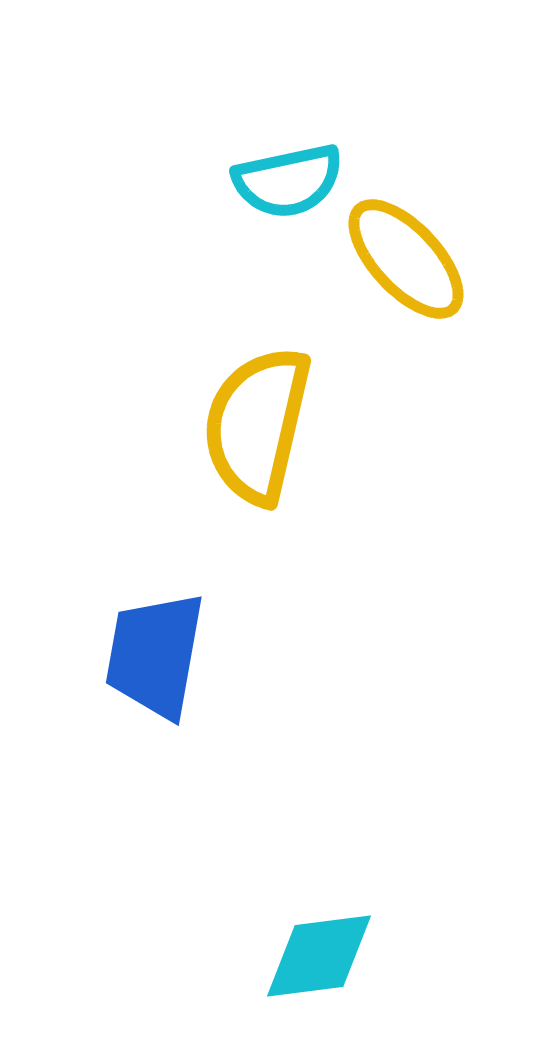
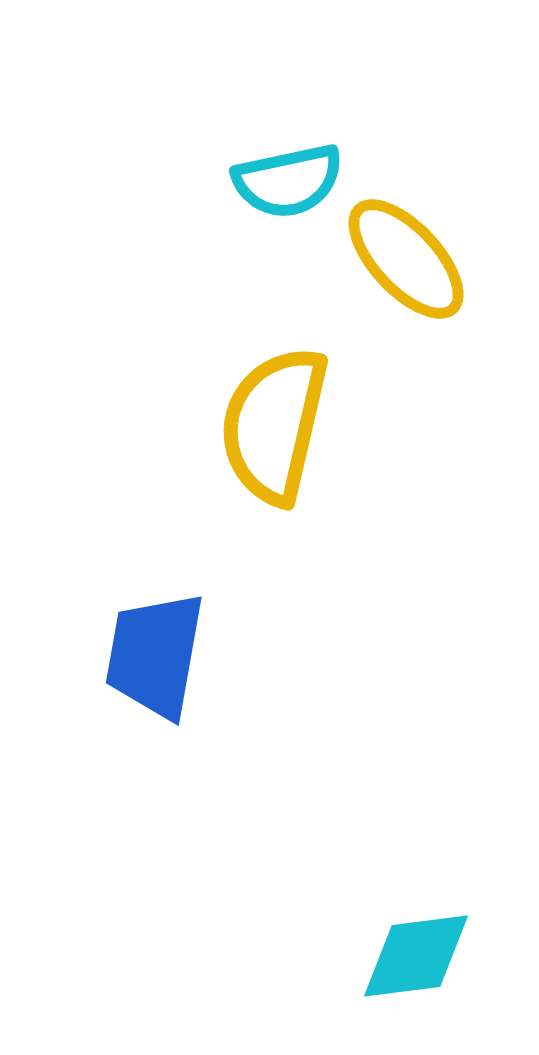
yellow semicircle: moved 17 px right
cyan diamond: moved 97 px right
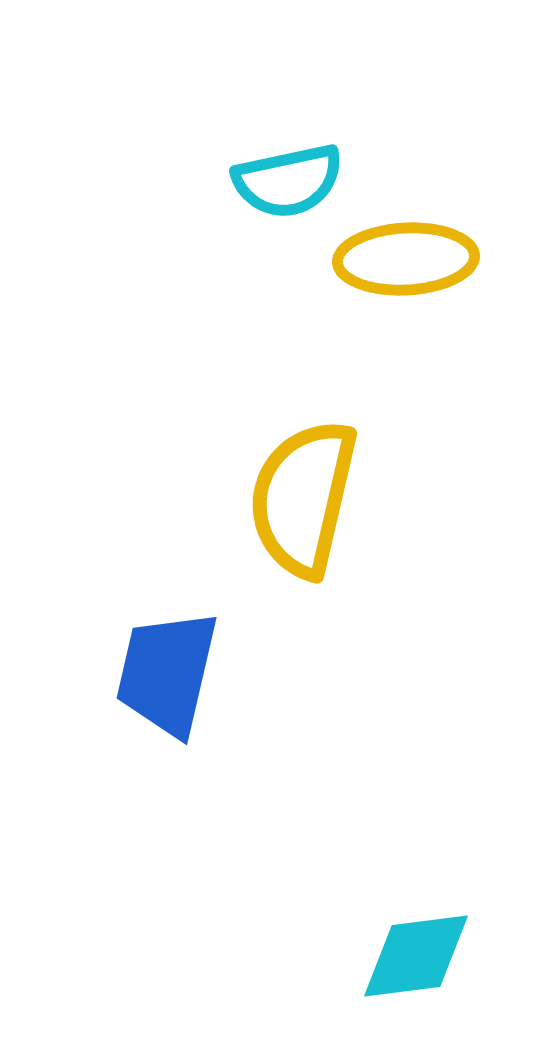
yellow ellipse: rotated 50 degrees counterclockwise
yellow semicircle: moved 29 px right, 73 px down
blue trapezoid: moved 12 px right, 18 px down; rotated 3 degrees clockwise
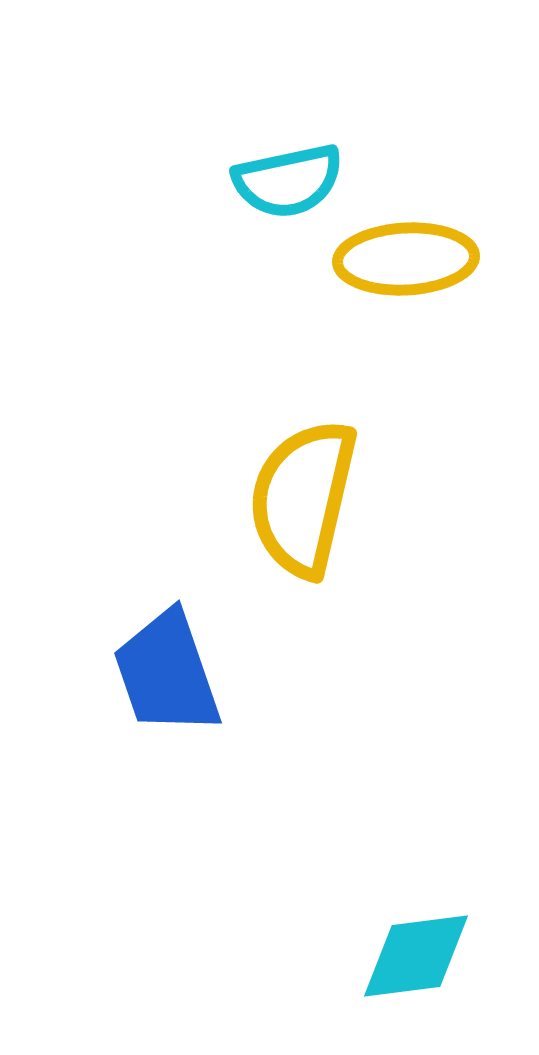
blue trapezoid: rotated 32 degrees counterclockwise
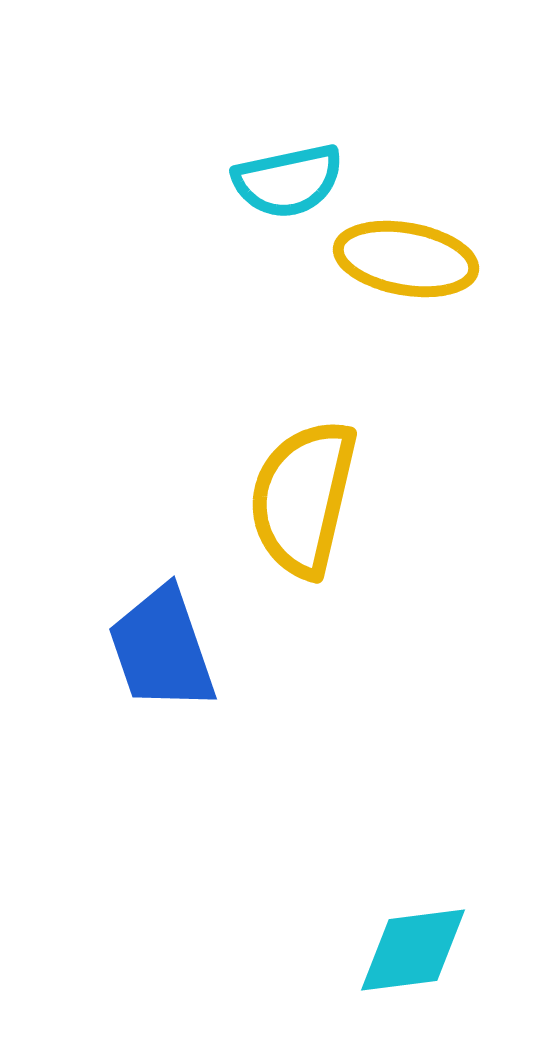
yellow ellipse: rotated 13 degrees clockwise
blue trapezoid: moved 5 px left, 24 px up
cyan diamond: moved 3 px left, 6 px up
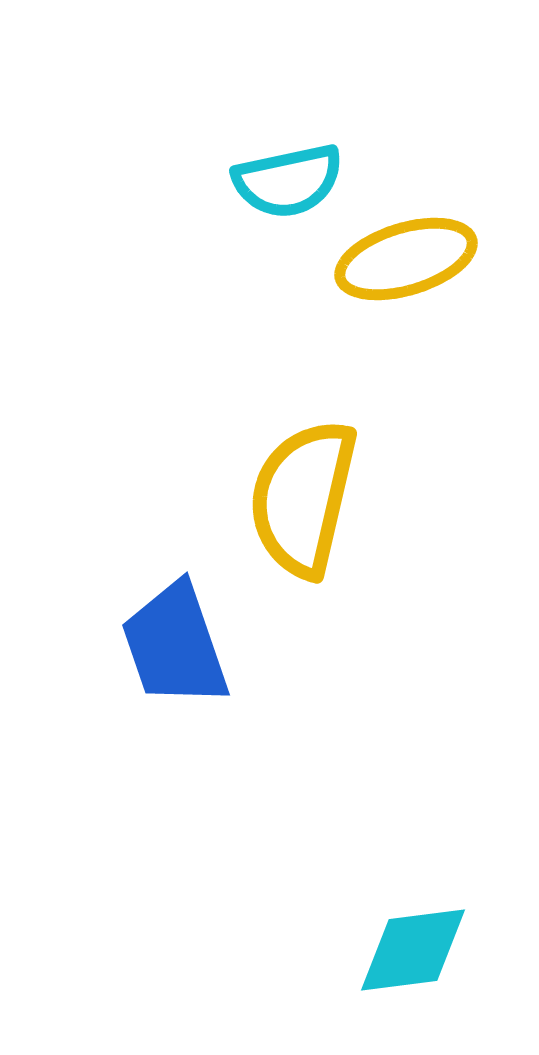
yellow ellipse: rotated 27 degrees counterclockwise
blue trapezoid: moved 13 px right, 4 px up
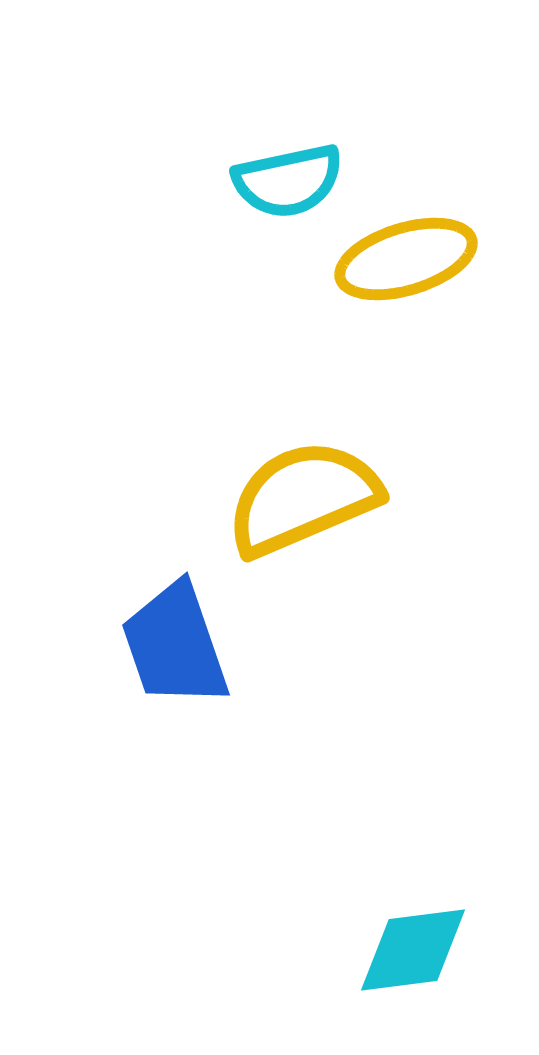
yellow semicircle: rotated 54 degrees clockwise
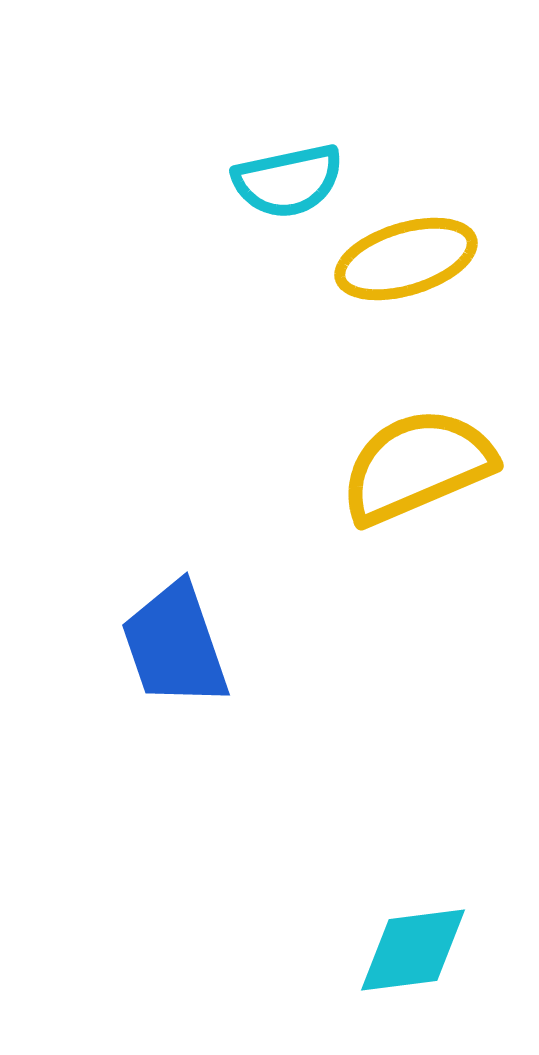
yellow semicircle: moved 114 px right, 32 px up
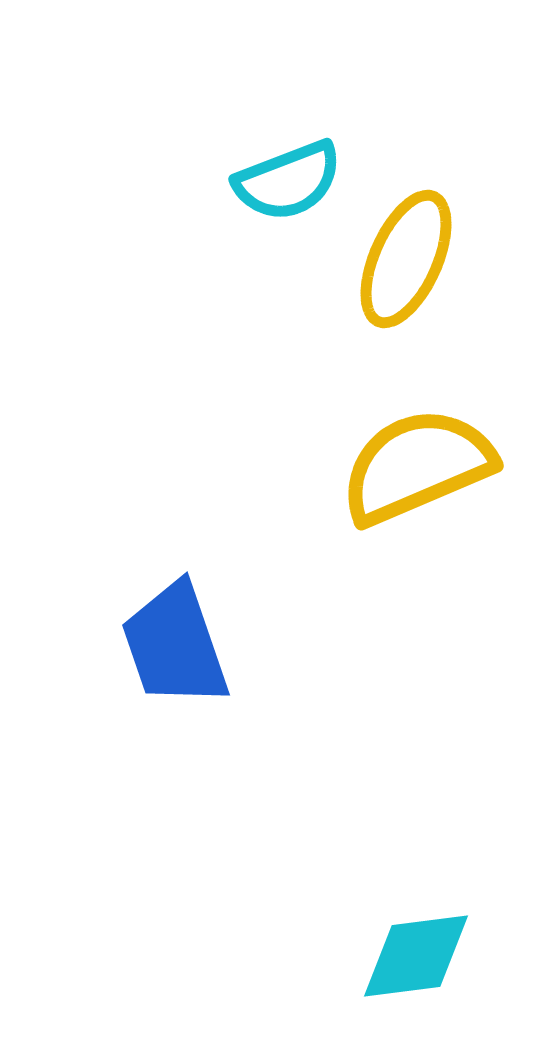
cyan semicircle: rotated 9 degrees counterclockwise
yellow ellipse: rotated 49 degrees counterclockwise
cyan diamond: moved 3 px right, 6 px down
